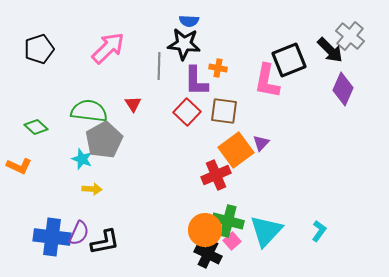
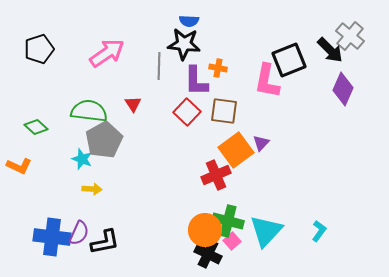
pink arrow: moved 1 px left, 5 px down; rotated 9 degrees clockwise
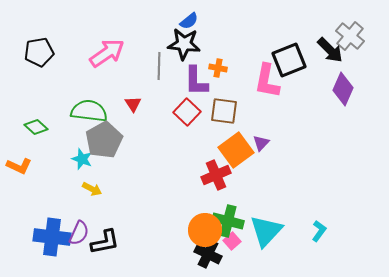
blue semicircle: rotated 42 degrees counterclockwise
black pentagon: moved 3 px down; rotated 8 degrees clockwise
yellow arrow: rotated 24 degrees clockwise
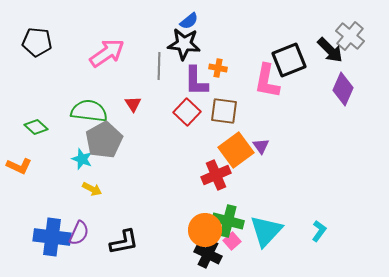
black pentagon: moved 2 px left, 10 px up; rotated 16 degrees clockwise
purple triangle: moved 3 px down; rotated 18 degrees counterclockwise
black L-shape: moved 19 px right
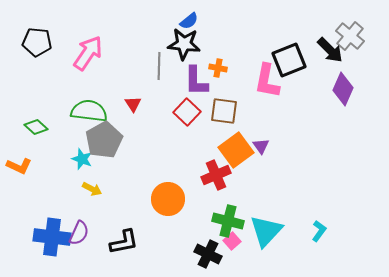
pink arrow: moved 19 px left; rotated 21 degrees counterclockwise
orange circle: moved 37 px left, 31 px up
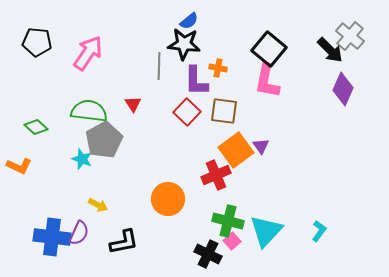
black square: moved 20 px left, 11 px up; rotated 28 degrees counterclockwise
yellow arrow: moved 6 px right, 16 px down
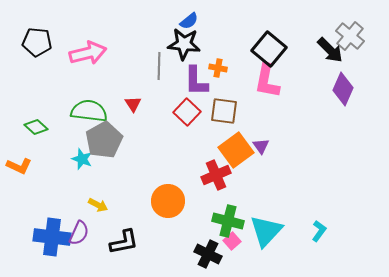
pink arrow: rotated 42 degrees clockwise
orange circle: moved 2 px down
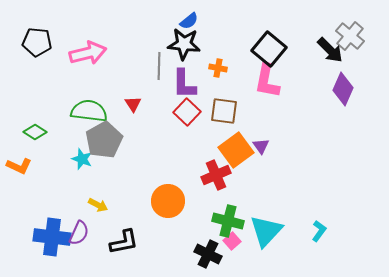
purple L-shape: moved 12 px left, 3 px down
green diamond: moved 1 px left, 5 px down; rotated 10 degrees counterclockwise
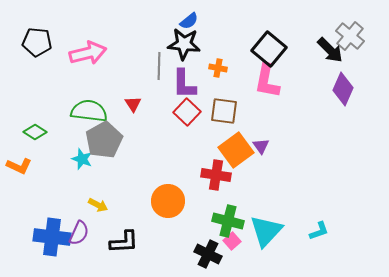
red cross: rotated 32 degrees clockwise
cyan L-shape: rotated 35 degrees clockwise
black L-shape: rotated 8 degrees clockwise
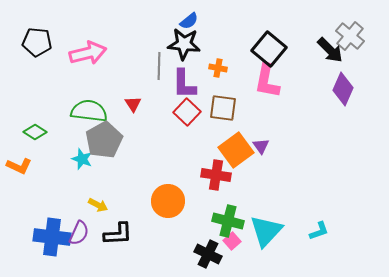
brown square: moved 1 px left, 3 px up
black L-shape: moved 6 px left, 8 px up
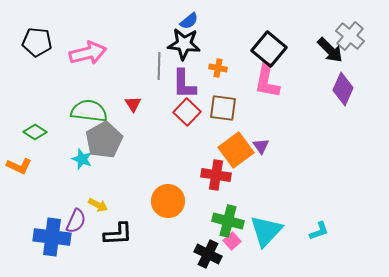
purple semicircle: moved 3 px left, 12 px up
